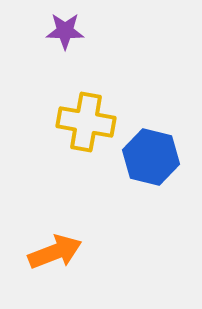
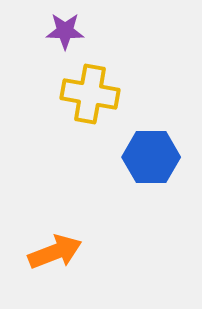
yellow cross: moved 4 px right, 28 px up
blue hexagon: rotated 14 degrees counterclockwise
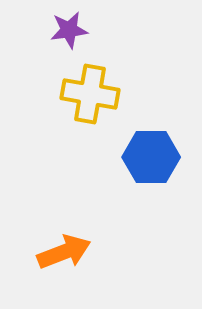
purple star: moved 4 px right, 1 px up; rotated 9 degrees counterclockwise
orange arrow: moved 9 px right
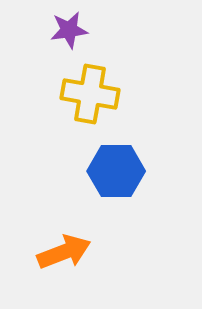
blue hexagon: moved 35 px left, 14 px down
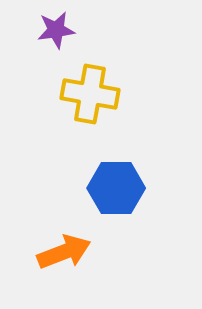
purple star: moved 13 px left
blue hexagon: moved 17 px down
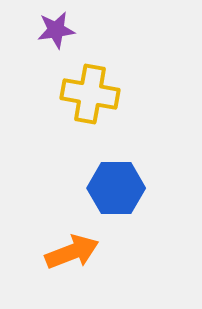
orange arrow: moved 8 px right
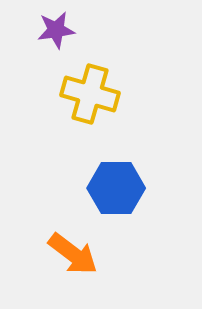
yellow cross: rotated 6 degrees clockwise
orange arrow: moved 1 px right, 2 px down; rotated 58 degrees clockwise
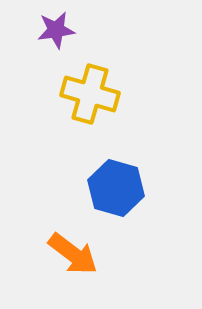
blue hexagon: rotated 16 degrees clockwise
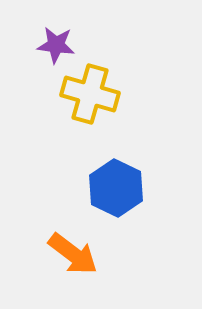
purple star: moved 15 px down; rotated 15 degrees clockwise
blue hexagon: rotated 10 degrees clockwise
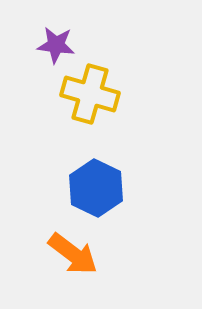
blue hexagon: moved 20 px left
